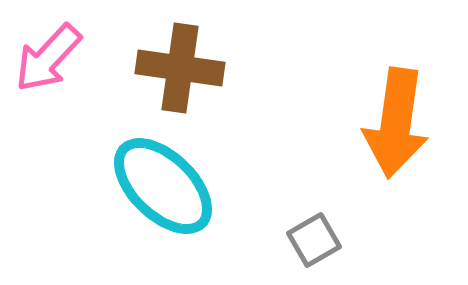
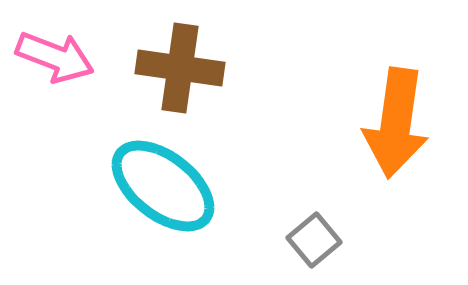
pink arrow: moved 7 px right, 1 px up; rotated 112 degrees counterclockwise
cyan ellipse: rotated 6 degrees counterclockwise
gray square: rotated 10 degrees counterclockwise
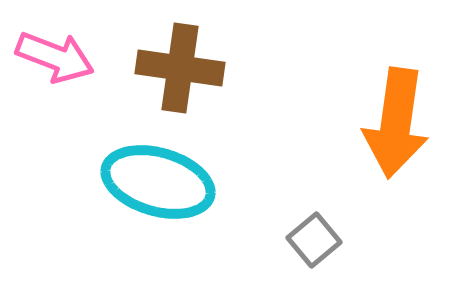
cyan ellipse: moved 5 px left, 4 px up; rotated 22 degrees counterclockwise
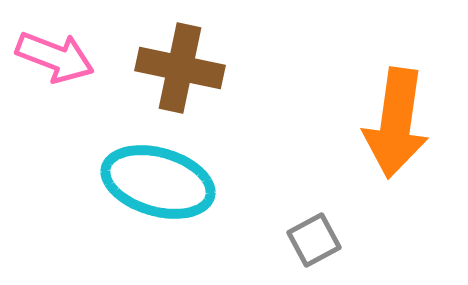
brown cross: rotated 4 degrees clockwise
gray square: rotated 12 degrees clockwise
